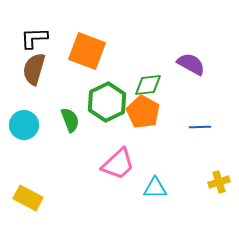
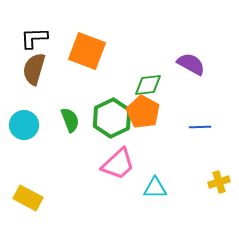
green hexagon: moved 5 px right, 16 px down
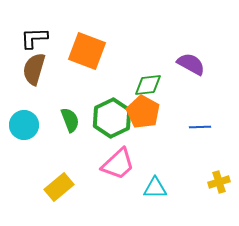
yellow rectangle: moved 31 px right, 11 px up; rotated 68 degrees counterclockwise
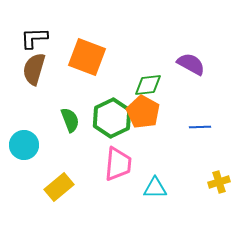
orange square: moved 6 px down
cyan circle: moved 20 px down
pink trapezoid: rotated 42 degrees counterclockwise
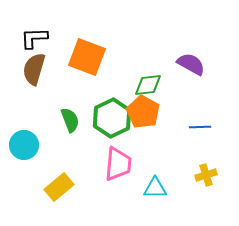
yellow cross: moved 13 px left, 7 px up
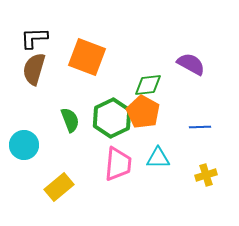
cyan triangle: moved 3 px right, 30 px up
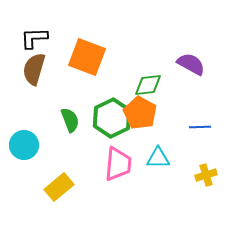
orange pentagon: moved 3 px left, 1 px down
